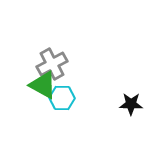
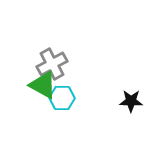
black star: moved 3 px up
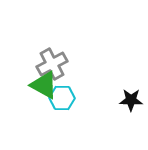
green triangle: moved 1 px right
black star: moved 1 px up
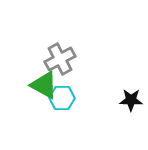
gray cross: moved 8 px right, 5 px up
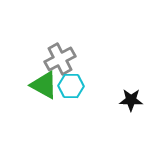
cyan hexagon: moved 9 px right, 12 px up
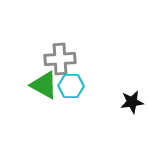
gray cross: rotated 24 degrees clockwise
black star: moved 1 px right, 2 px down; rotated 10 degrees counterclockwise
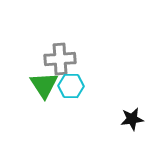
green triangle: rotated 28 degrees clockwise
black star: moved 17 px down
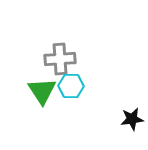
green triangle: moved 2 px left, 6 px down
